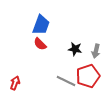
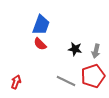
red pentagon: moved 5 px right
red arrow: moved 1 px right, 1 px up
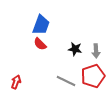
gray arrow: rotated 16 degrees counterclockwise
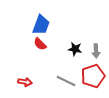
red arrow: moved 9 px right; rotated 80 degrees clockwise
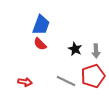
black star: rotated 16 degrees clockwise
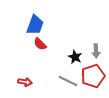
blue trapezoid: moved 6 px left
black star: moved 8 px down
gray line: moved 2 px right
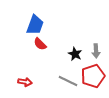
black star: moved 3 px up
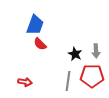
red pentagon: moved 1 px left; rotated 20 degrees clockwise
gray line: rotated 72 degrees clockwise
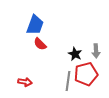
red pentagon: moved 6 px left, 2 px up; rotated 15 degrees counterclockwise
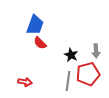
red semicircle: moved 1 px up
black star: moved 4 px left, 1 px down
red pentagon: moved 2 px right
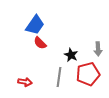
blue trapezoid: rotated 15 degrees clockwise
gray arrow: moved 2 px right, 2 px up
gray line: moved 9 px left, 4 px up
